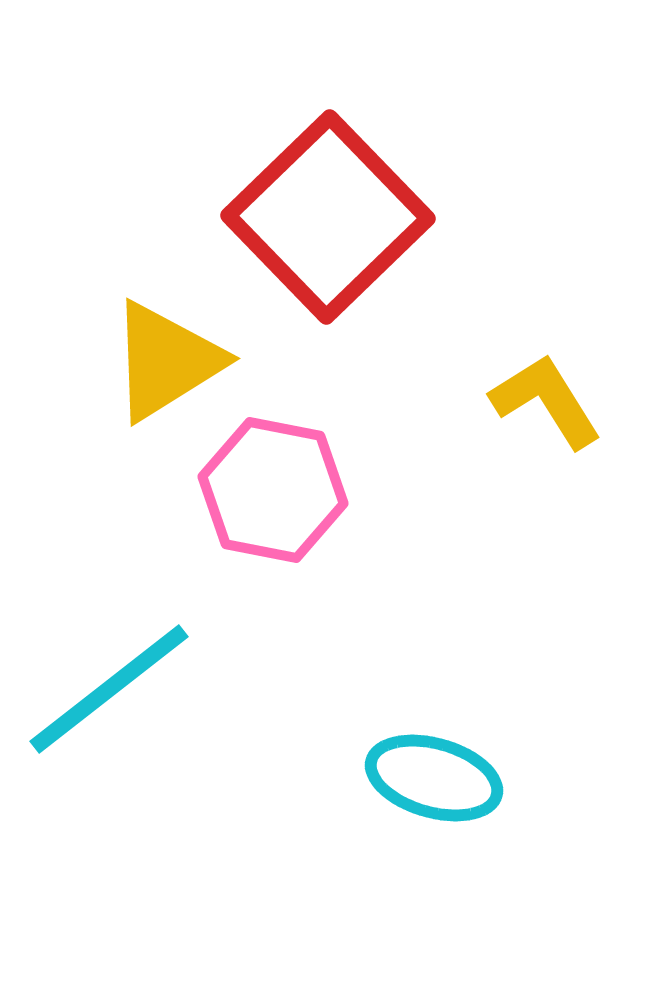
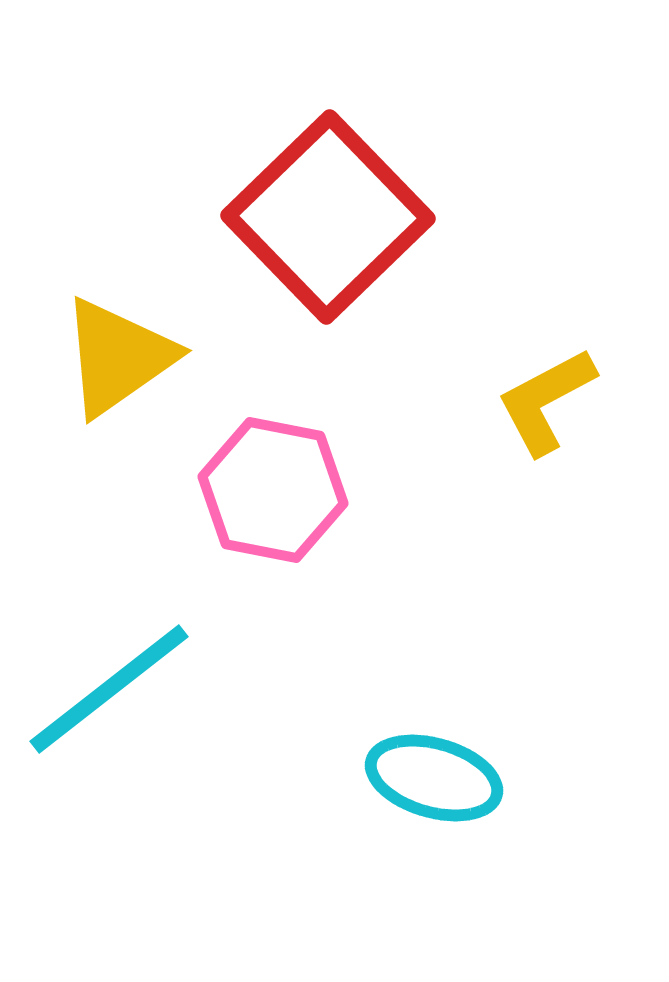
yellow triangle: moved 48 px left, 4 px up; rotated 3 degrees counterclockwise
yellow L-shape: rotated 86 degrees counterclockwise
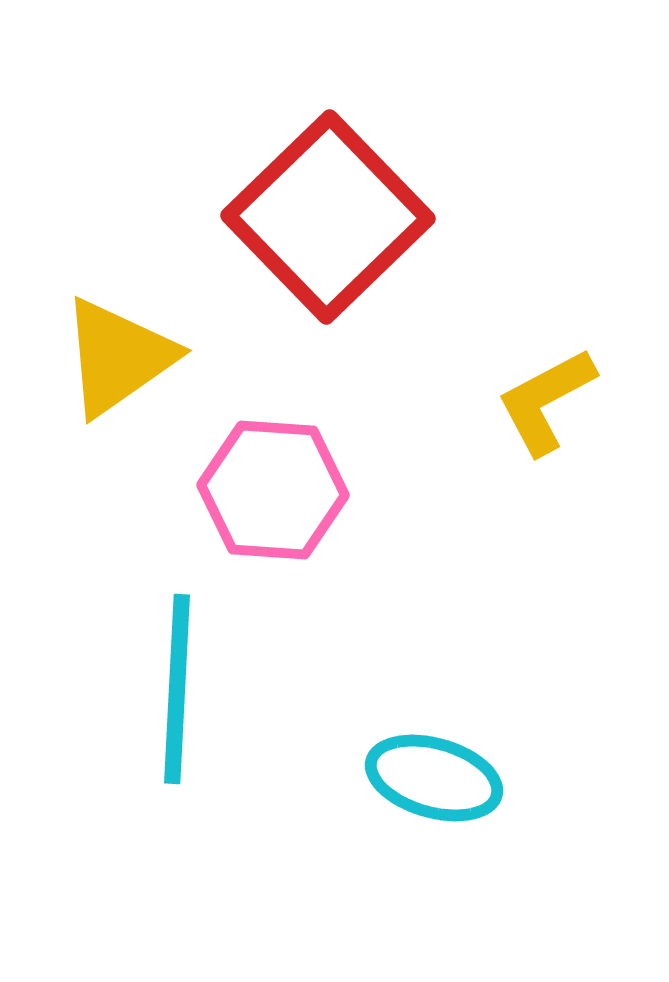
pink hexagon: rotated 7 degrees counterclockwise
cyan line: moved 68 px right; rotated 49 degrees counterclockwise
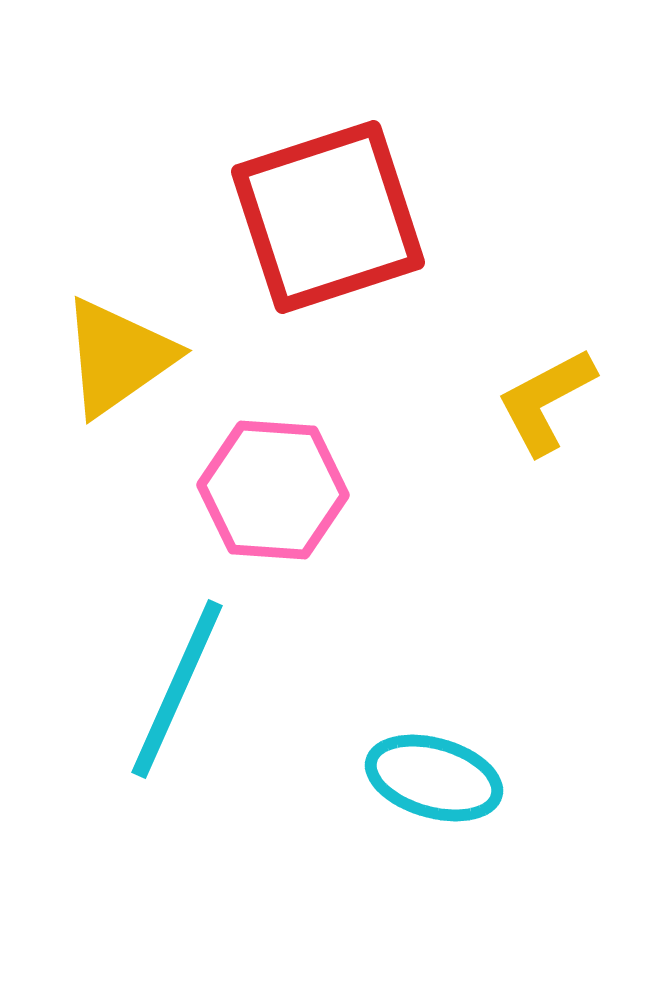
red square: rotated 26 degrees clockwise
cyan line: rotated 21 degrees clockwise
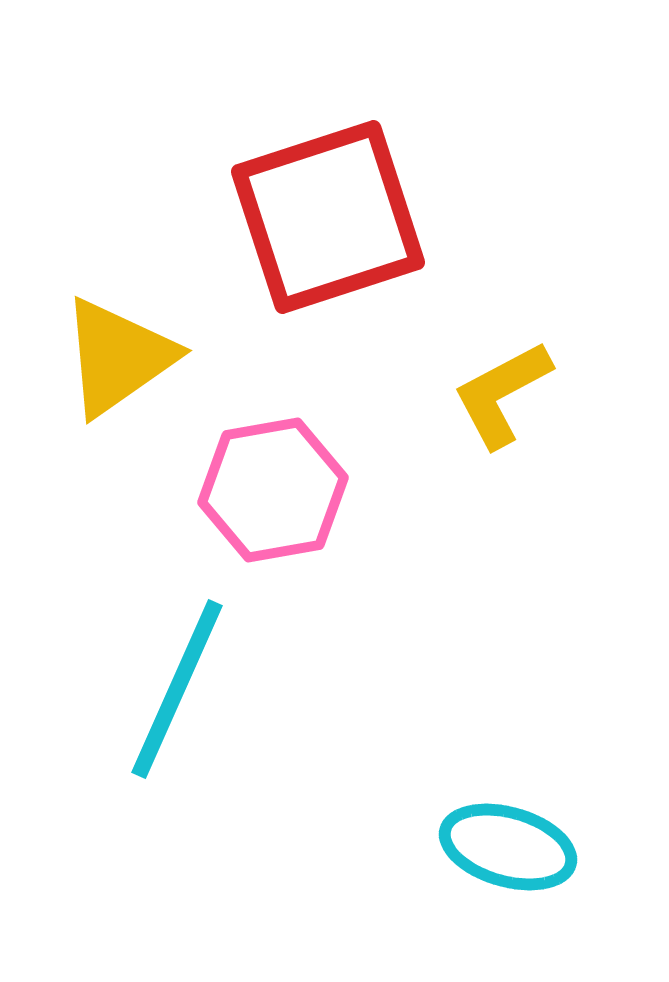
yellow L-shape: moved 44 px left, 7 px up
pink hexagon: rotated 14 degrees counterclockwise
cyan ellipse: moved 74 px right, 69 px down
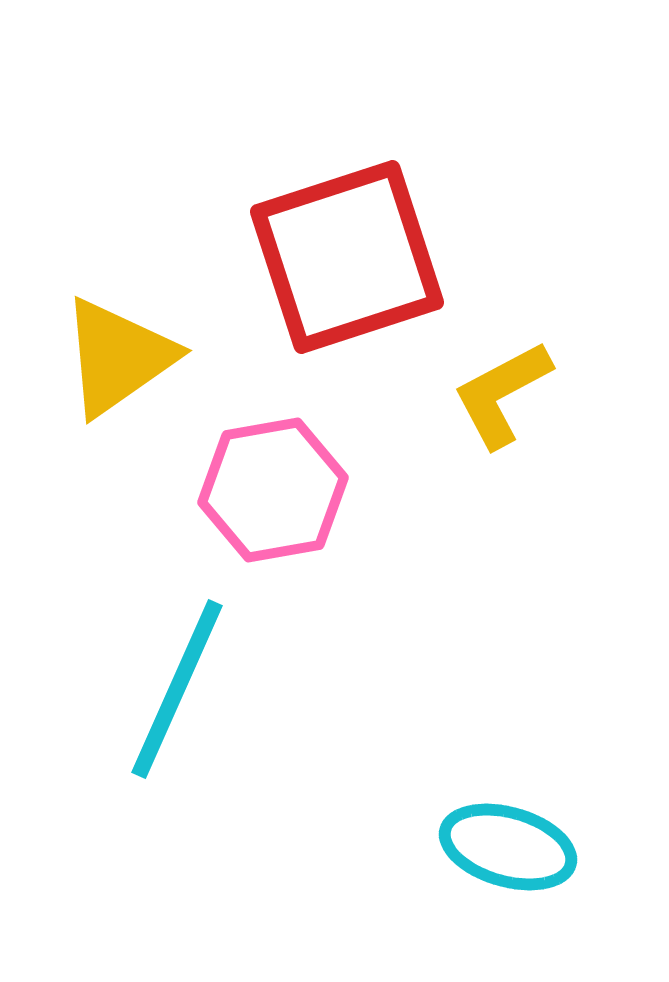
red square: moved 19 px right, 40 px down
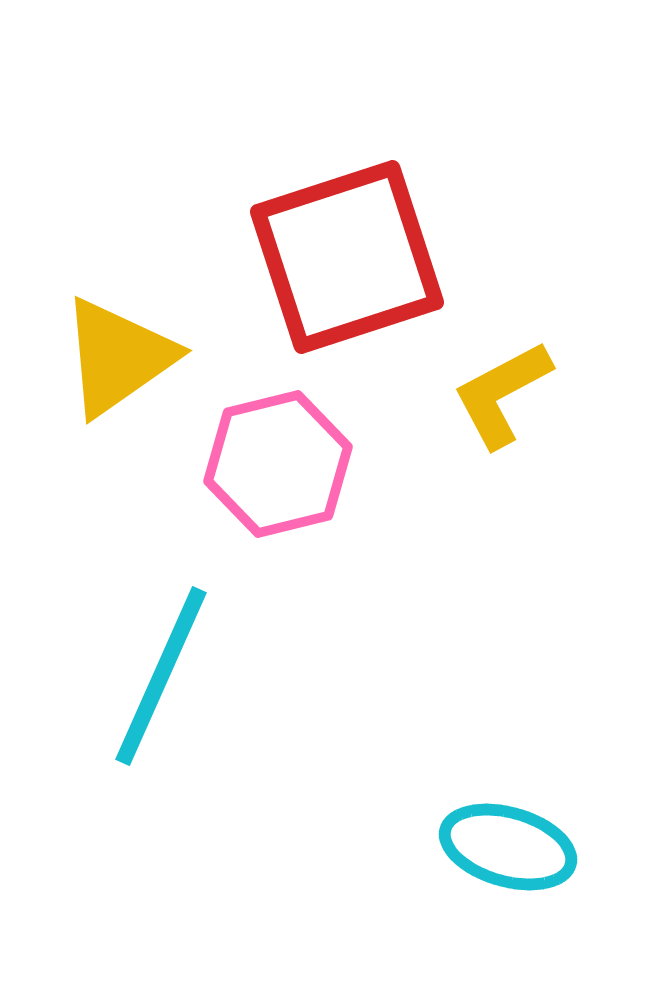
pink hexagon: moved 5 px right, 26 px up; rotated 4 degrees counterclockwise
cyan line: moved 16 px left, 13 px up
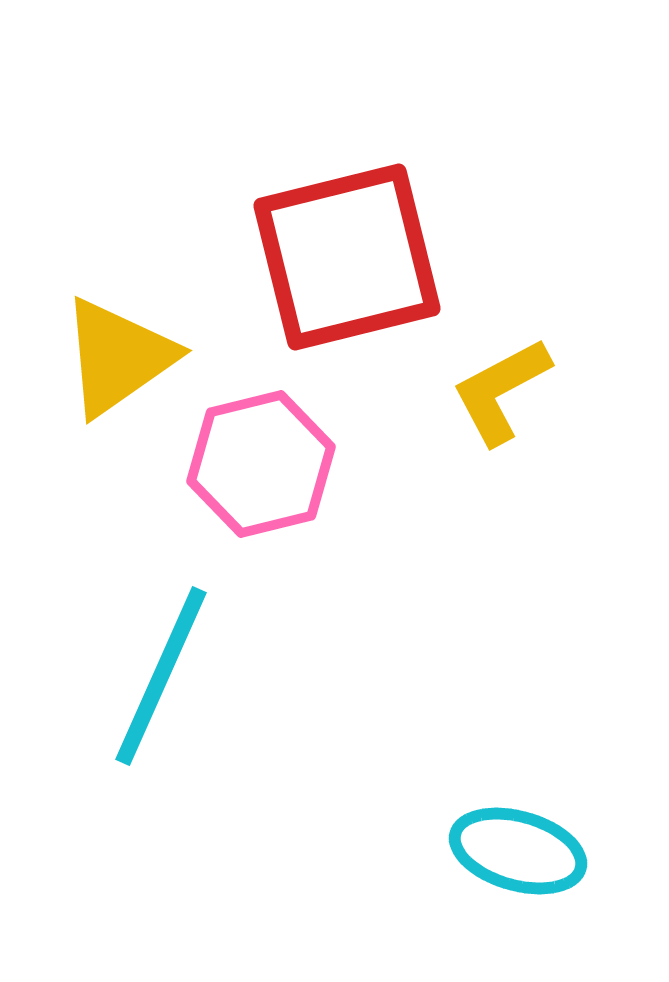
red square: rotated 4 degrees clockwise
yellow L-shape: moved 1 px left, 3 px up
pink hexagon: moved 17 px left
cyan ellipse: moved 10 px right, 4 px down
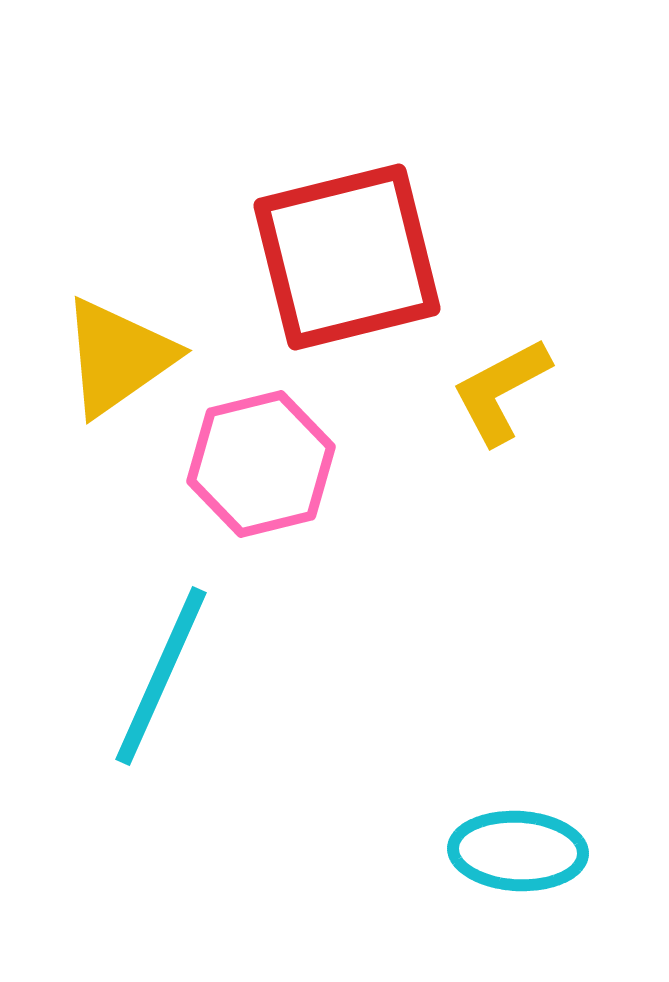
cyan ellipse: rotated 13 degrees counterclockwise
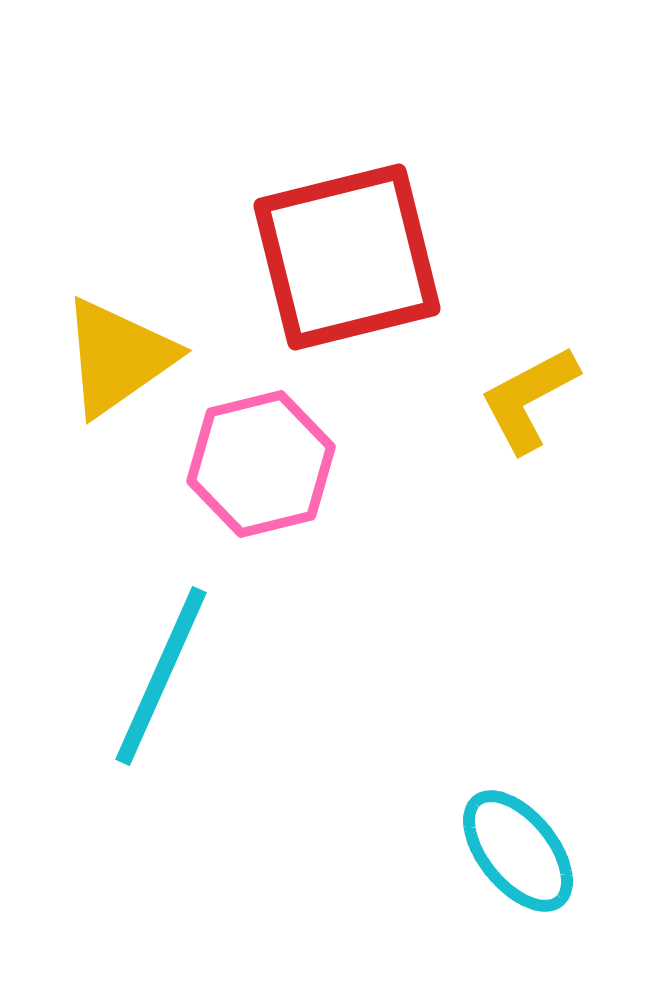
yellow L-shape: moved 28 px right, 8 px down
cyan ellipse: rotated 48 degrees clockwise
